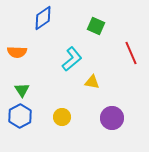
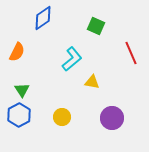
orange semicircle: rotated 66 degrees counterclockwise
blue hexagon: moved 1 px left, 1 px up
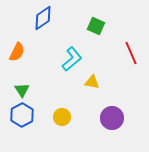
blue hexagon: moved 3 px right
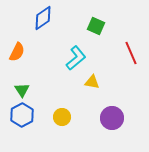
cyan L-shape: moved 4 px right, 1 px up
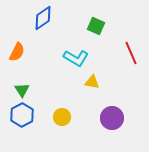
cyan L-shape: rotated 70 degrees clockwise
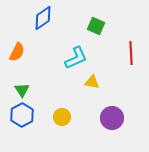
red line: rotated 20 degrees clockwise
cyan L-shape: rotated 55 degrees counterclockwise
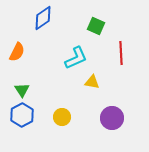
red line: moved 10 px left
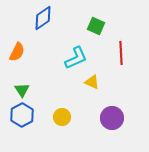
yellow triangle: rotated 14 degrees clockwise
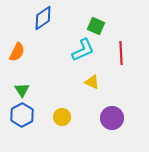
cyan L-shape: moved 7 px right, 8 px up
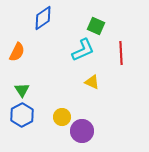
purple circle: moved 30 px left, 13 px down
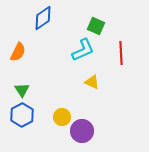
orange semicircle: moved 1 px right
